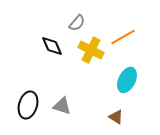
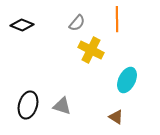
orange line: moved 6 px left, 18 px up; rotated 60 degrees counterclockwise
black diamond: moved 30 px left, 21 px up; rotated 45 degrees counterclockwise
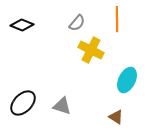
black ellipse: moved 5 px left, 2 px up; rotated 28 degrees clockwise
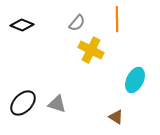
cyan ellipse: moved 8 px right
gray triangle: moved 5 px left, 2 px up
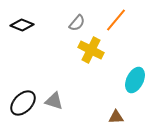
orange line: moved 1 px left, 1 px down; rotated 40 degrees clockwise
gray triangle: moved 3 px left, 3 px up
brown triangle: rotated 35 degrees counterclockwise
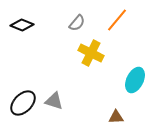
orange line: moved 1 px right
yellow cross: moved 3 px down
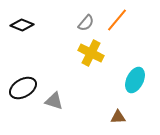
gray semicircle: moved 9 px right
black ellipse: moved 15 px up; rotated 16 degrees clockwise
brown triangle: moved 2 px right
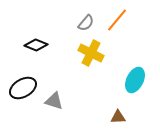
black diamond: moved 14 px right, 20 px down
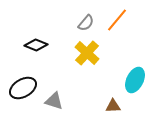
yellow cross: moved 4 px left; rotated 15 degrees clockwise
brown triangle: moved 5 px left, 11 px up
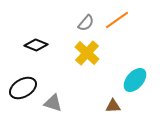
orange line: rotated 15 degrees clockwise
cyan ellipse: rotated 15 degrees clockwise
gray triangle: moved 1 px left, 2 px down
